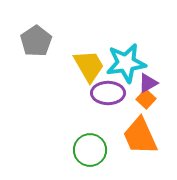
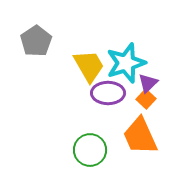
cyan star: rotated 9 degrees counterclockwise
purple triangle: rotated 15 degrees counterclockwise
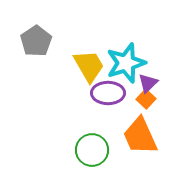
green circle: moved 2 px right
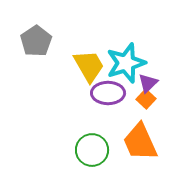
orange trapezoid: moved 6 px down
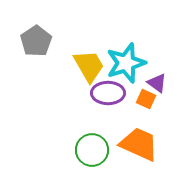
purple triangle: moved 9 px right; rotated 40 degrees counterclockwise
orange square: rotated 18 degrees counterclockwise
orange trapezoid: moved 1 px left, 2 px down; rotated 138 degrees clockwise
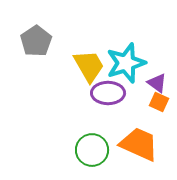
orange square: moved 13 px right, 3 px down
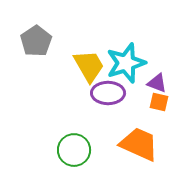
purple triangle: rotated 15 degrees counterclockwise
orange square: rotated 12 degrees counterclockwise
green circle: moved 18 px left
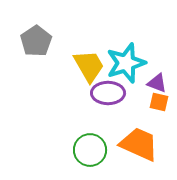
green circle: moved 16 px right
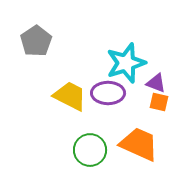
yellow trapezoid: moved 19 px left, 30 px down; rotated 33 degrees counterclockwise
purple triangle: moved 1 px left
